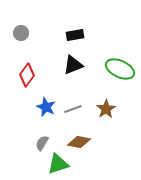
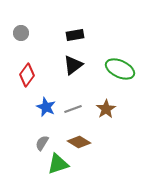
black triangle: rotated 15 degrees counterclockwise
brown diamond: rotated 20 degrees clockwise
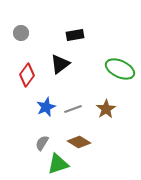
black triangle: moved 13 px left, 1 px up
blue star: rotated 24 degrees clockwise
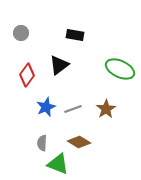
black rectangle: rotated 18 degrees clockwise
black triangle: moved 1 px left, 1 px down
gray semicircle: rotated 28 degrees counterclockwise
green triangle: rotated 40 degrees clockwise
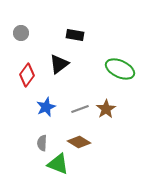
black triangle: moved 1 px up
gray line: moved 7 px right
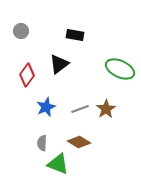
gray circle: moved 2 px up
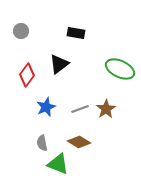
black rectangle: moved 1 px right, 2 px up
gray semicircle: rotated 14 degrees counterclockwise
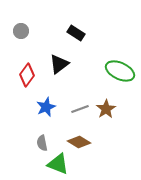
black rectangle: rotated 24 degrees clockwise
green ellipse: moved 2 px down
